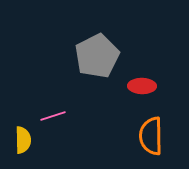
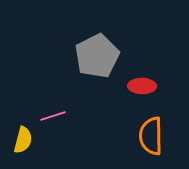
yellow semicircle: rotated 16 degrees clockwise
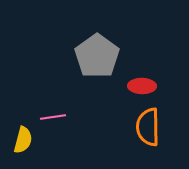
gray pentagon: rotated 9 degrees counterclockwise
pink line: moved 1 px down; rotated 10 degrees clockwise
orange semicircle: moved 3 px left, 9 px up
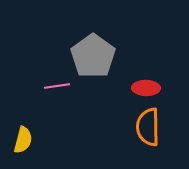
gray pentagon: moved 4 px left
red ellipse: moved 4 px right, 2 px down
pink line: moved 4 px right, 31 px up
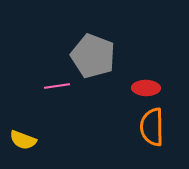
gray pentagon: rotated 15 degrees counterclockwise
orange semicircle: moved 4 px right
yellow semicircle: rotated 96 degrees clockwise
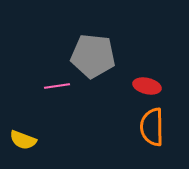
gray pentagon: rotated 15 degrees counterclockwise
red ellipse: moved 1 px right, 2 px up; rotated 12 degrees clockwise
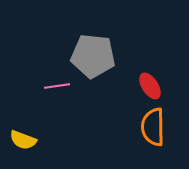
red ellipse: moved 3 px right; rotated 44 degrees clockwise
orange semicircle: moved 1 px right
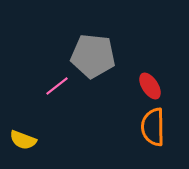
pink line: rotated 30 degrees counterclockwise
